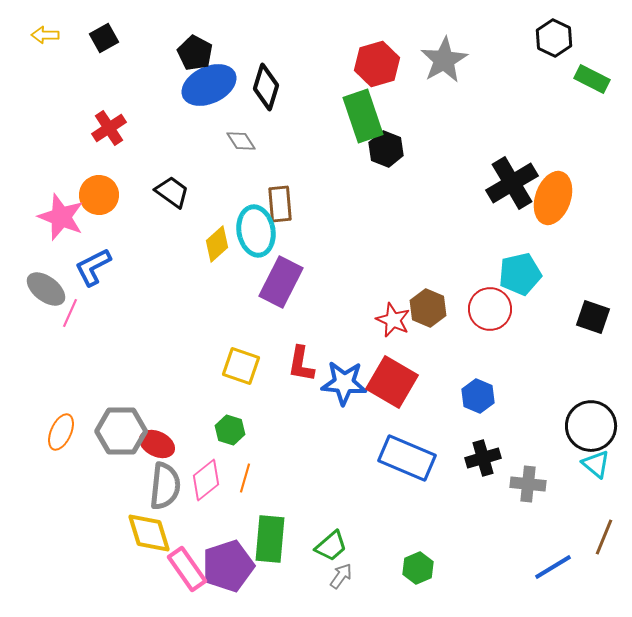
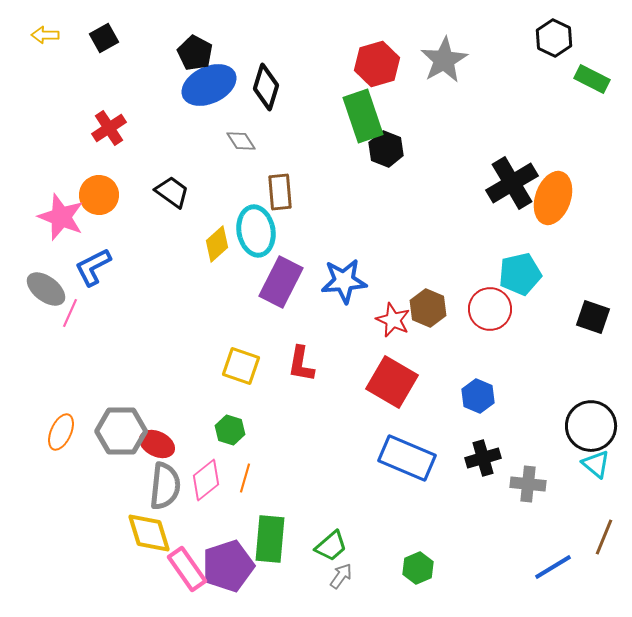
brown rectangle at (280, 204): moved 12 px up
blue star at (344, 383): moved 102 px up; rotated 9 degrees counterclockwise
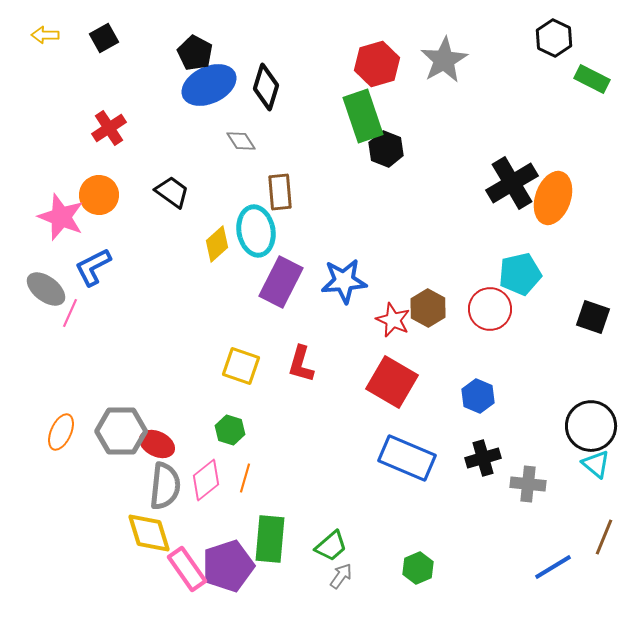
brown hexagon at (428, 308): rotated 6 degrees clockwise
red L-shape at (301, 364): rotated 6 degrees clockwise
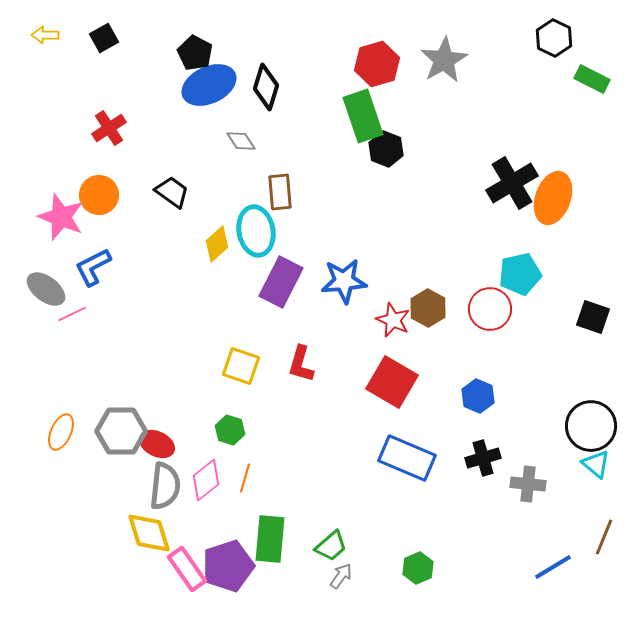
pink line at (70, 313): moved 2 px right, 1 px down; rotated 40 degrees clockwise
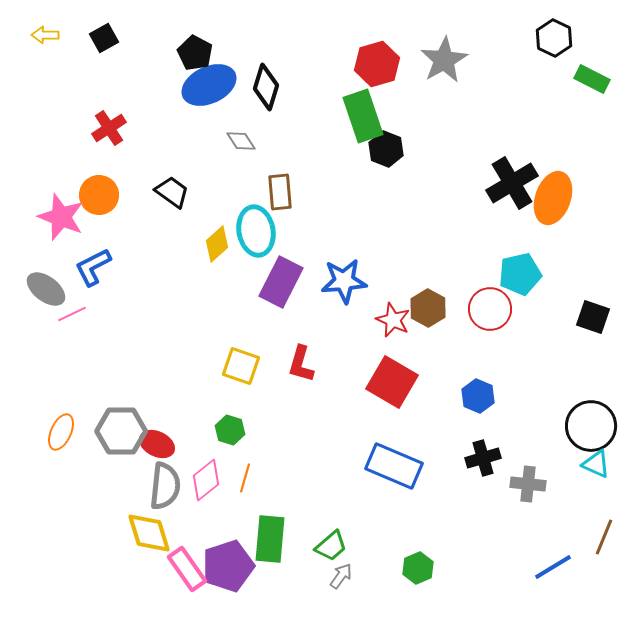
blue rectangle at (407, 458): moved 13 px left, 8 px down
cyan triangle at (596, 464): rotated 16 degrees counterclockwise
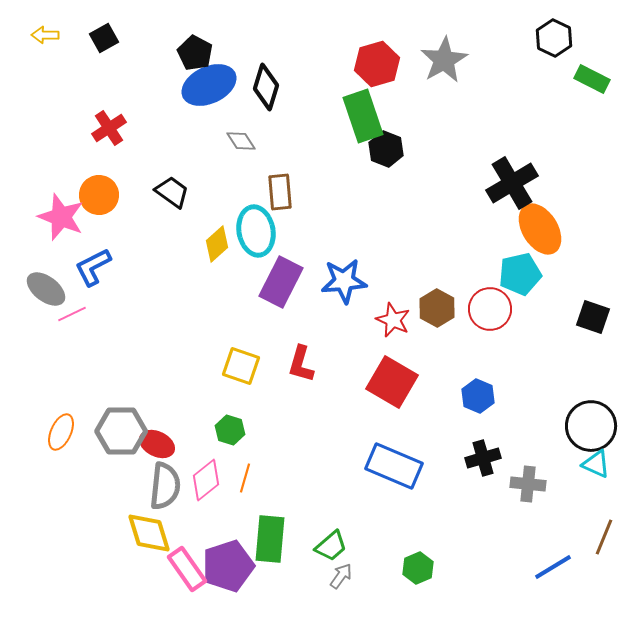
orange ellipse at (553, 198): moved 13 px left, 31 px down; rotated 51 degrees counterclockwise
brown hexagon at (428, 308): moved 9 px right
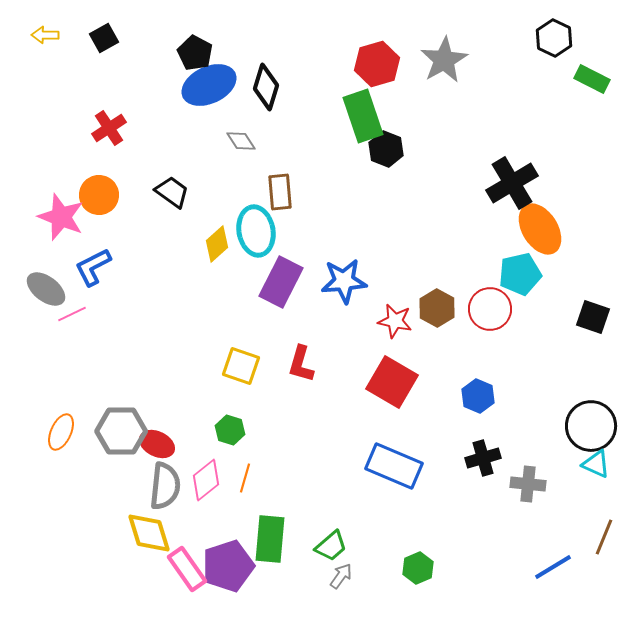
red star at (393, 320): moved 2 px right, 1 px down; rotated 12 degrees counterclockwise
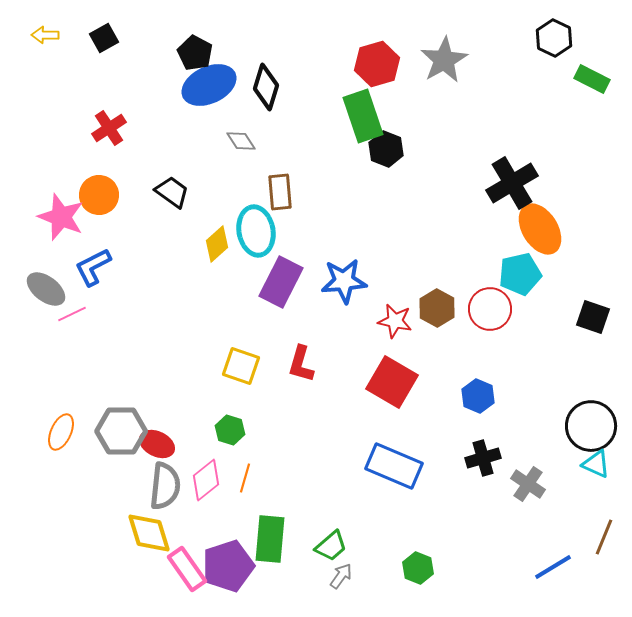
gray cross at (528, 484): rotated 28 degrees clockwise
green hexagon at (418, 568): rotated 16 degrees counterclockwise
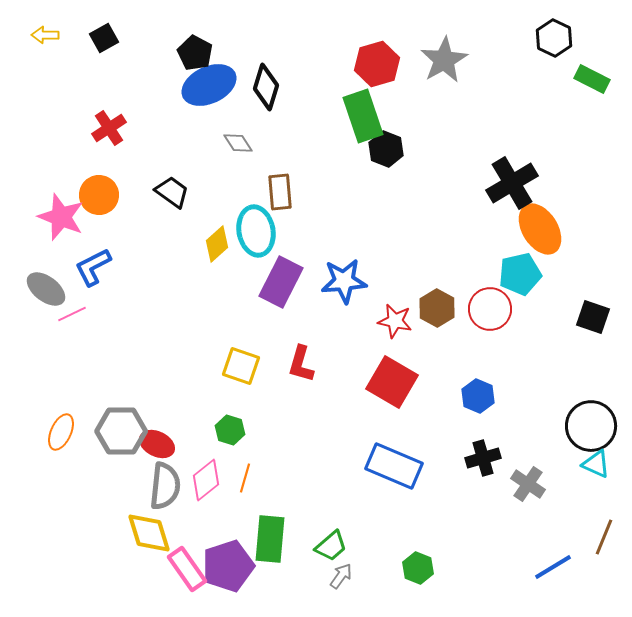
gray diamond at (241, 141): moved 3 px left, 2 px down
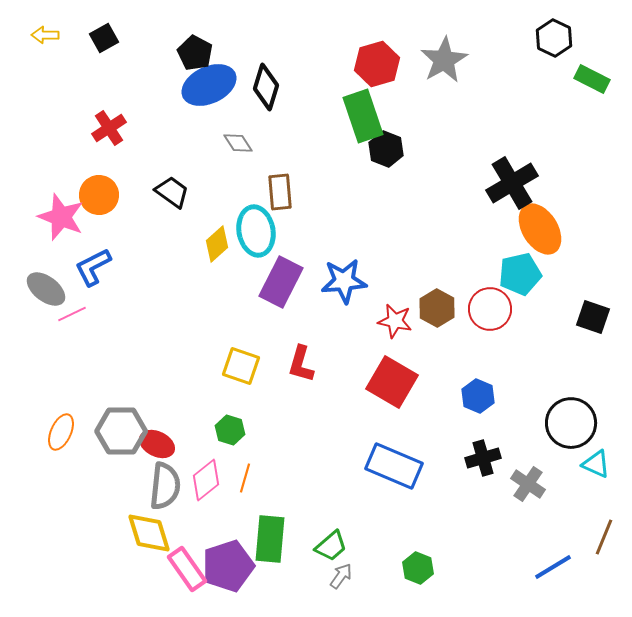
black circle at (591, 426): moved 20 px left, 3 px up
